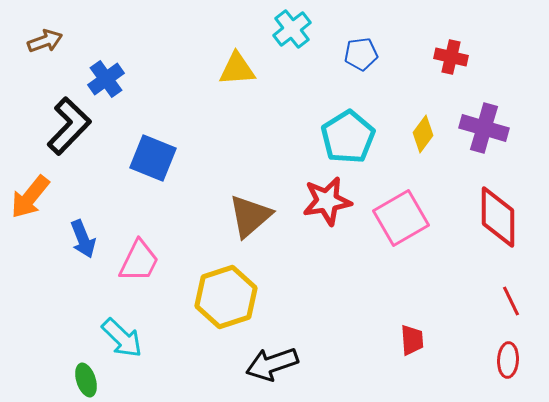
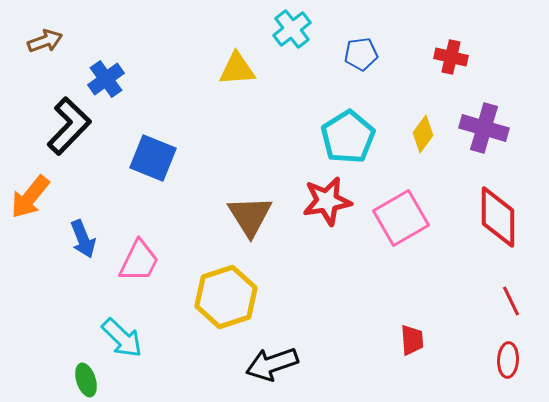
brown triangle: rotated 21 degrees counterclockwise
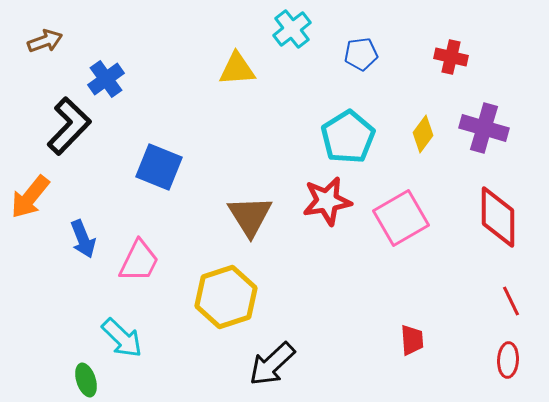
blue square: moved 6 px right, 9 px down
black arrow: rotated 24 degrees counterclockwise
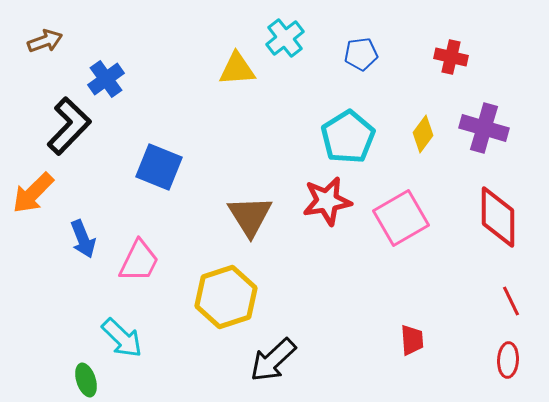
cyan cross: moved 7 px left, 9 px down
orange arrow: moved 3 px right, 4 px up; rotated 6 degrees clockwise
black arrow: moved 1 px right, 4 px up
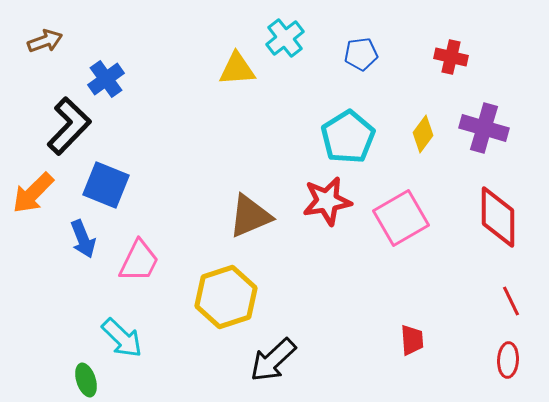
blue square: moved 53 px left, 18 px down
brown triangle: rotated 39 degrees clockwise
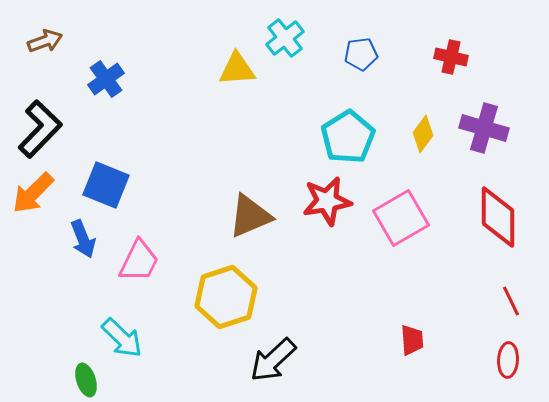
black L-shape: moved 29 px left, 3 px down
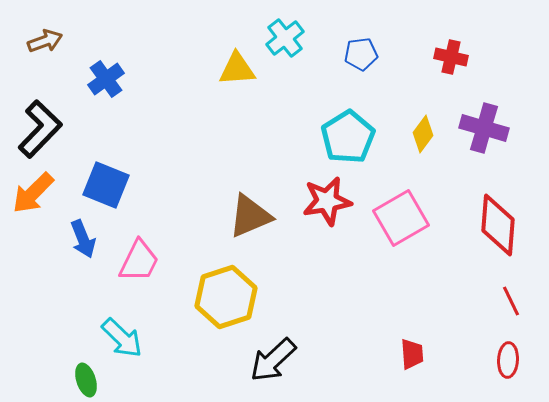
red diamond: moved 8 px down; rotated 4 degrees clockwise
red trapezoid: moved 14 px down
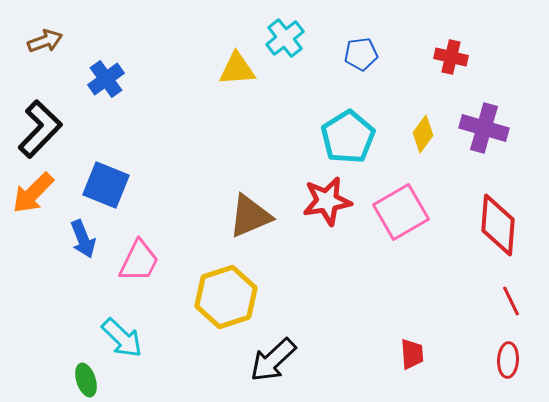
pink square: moved 6 px up
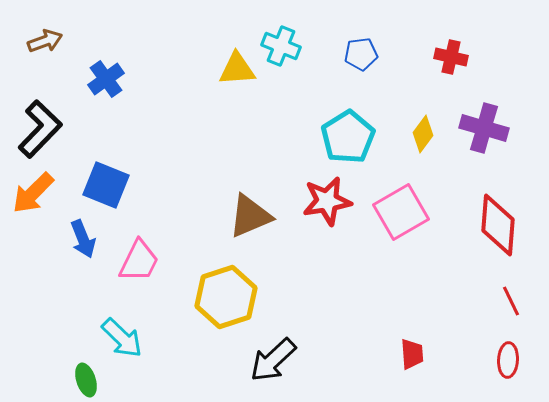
cyan cross: moved 4 px left, 8 px down; rotated 30 degrees counterclockwise
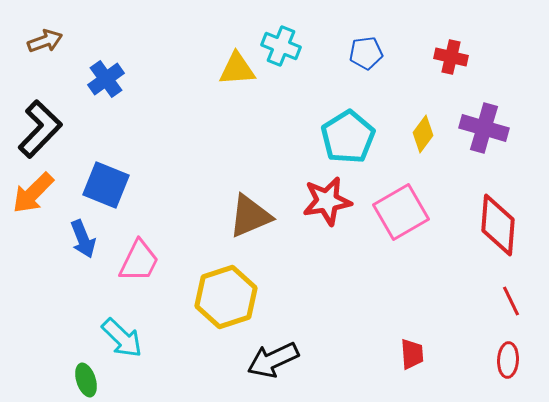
blue pentagon: moved 5 px right, 1 px up
black arrow: rotated 18 degrees clockwise
